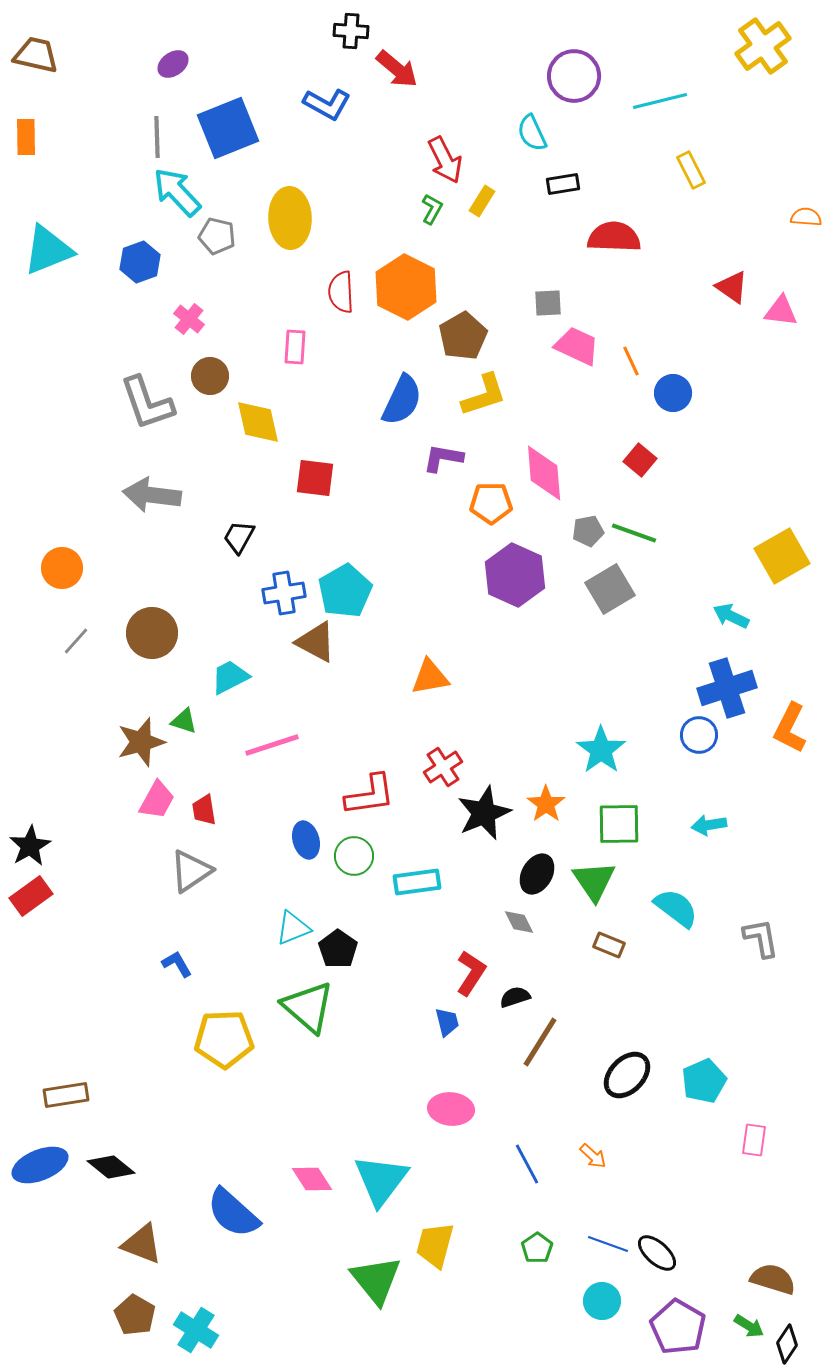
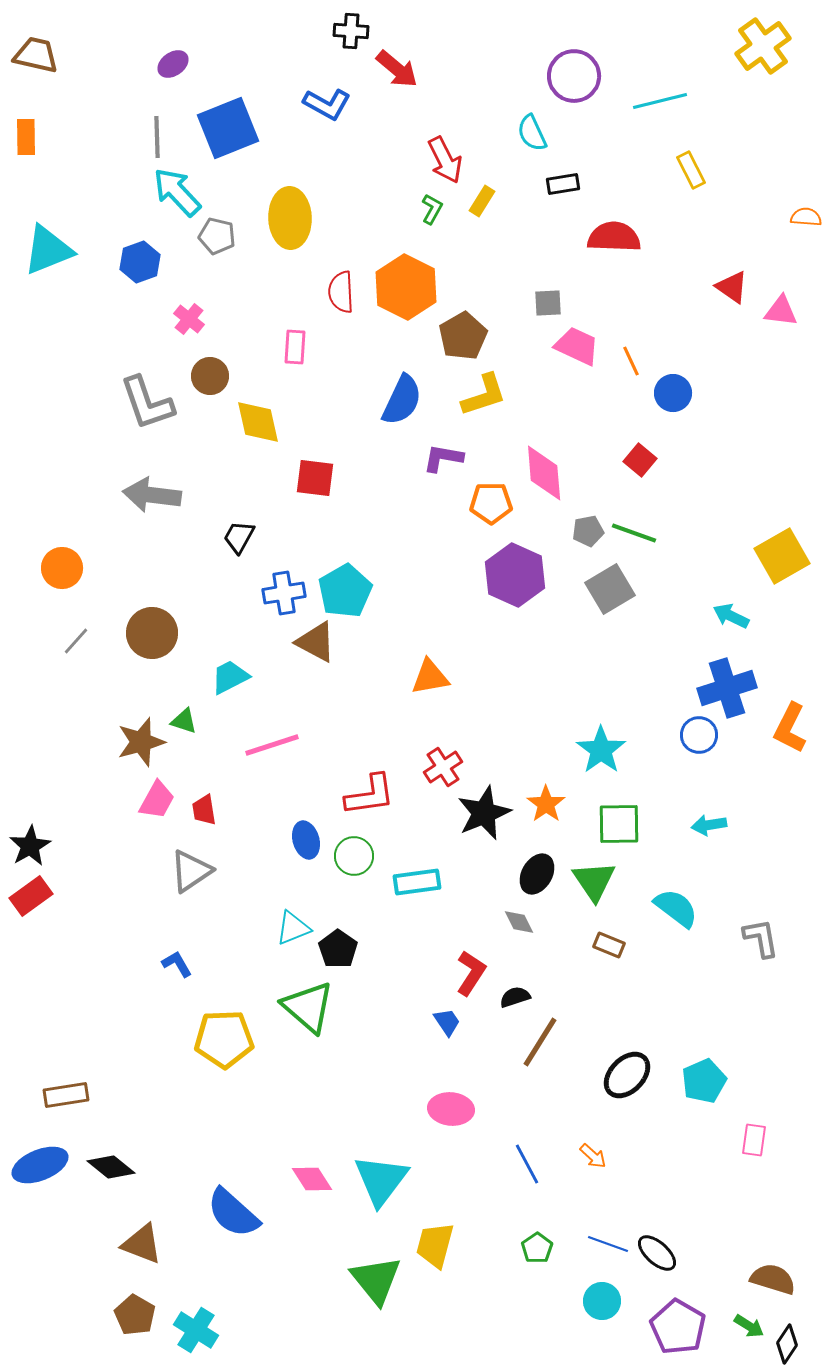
blue trapezoid at (447, 1022): rotated 20 degrees counterclockwise
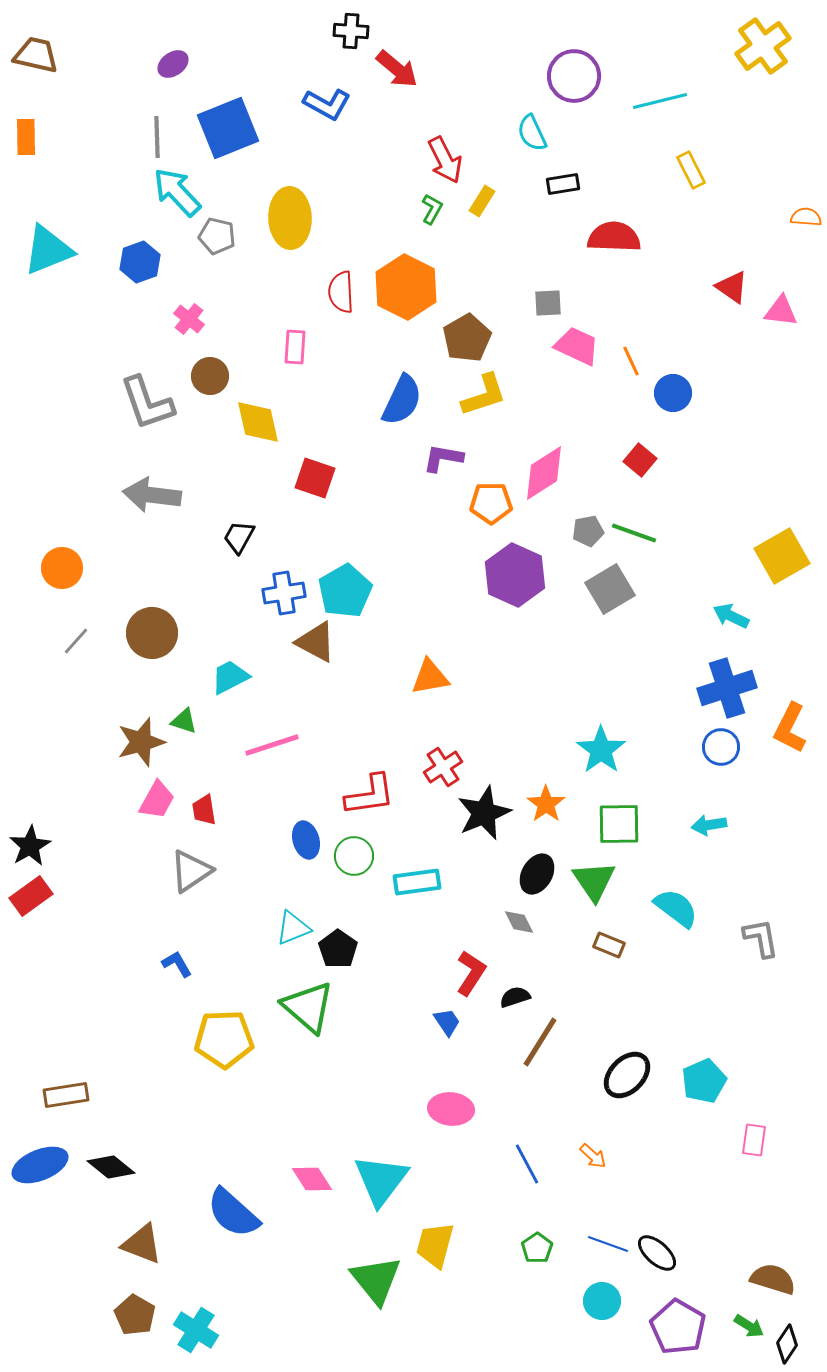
brown pentagon at (463, 336): moved 4 px right, 2 px down
pink diamond at (544, 473): rotated 62 degrees clockwise
red square at (315, 478): rotated 12 degrees clockwise
blue circle at (699, 735): moved 22 px right, 12 px down
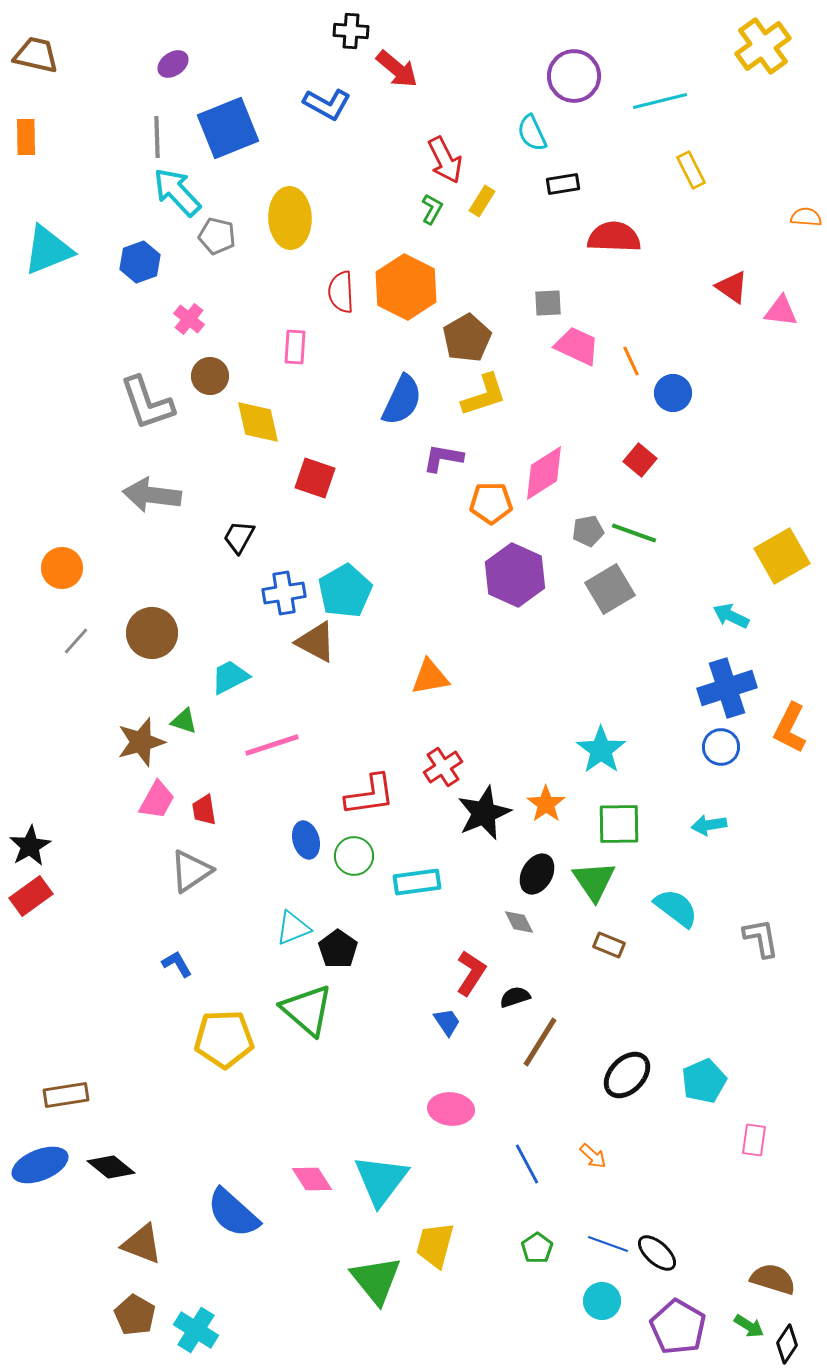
green triangle at (308, 1007): moved 1 px left, 3 px down
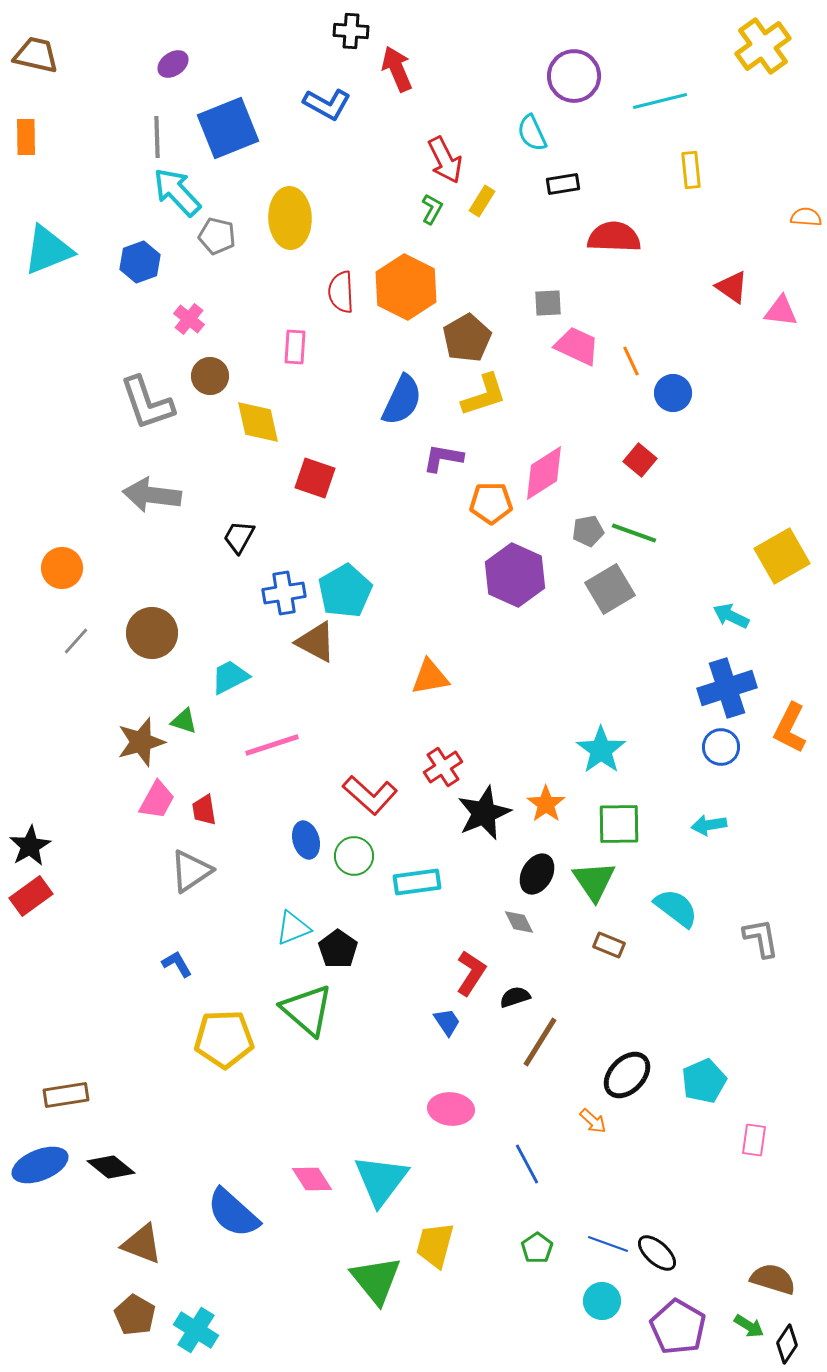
red arrow at (397, 69): rotated 153 degrees counterclockwise
yellow rectangle at (691, 170): rotated 21 degrees clockwise
red L-shape at (370, 795): rotated 50 degrees clockwise
orange arrow at (593, 1156): moved 35 px up
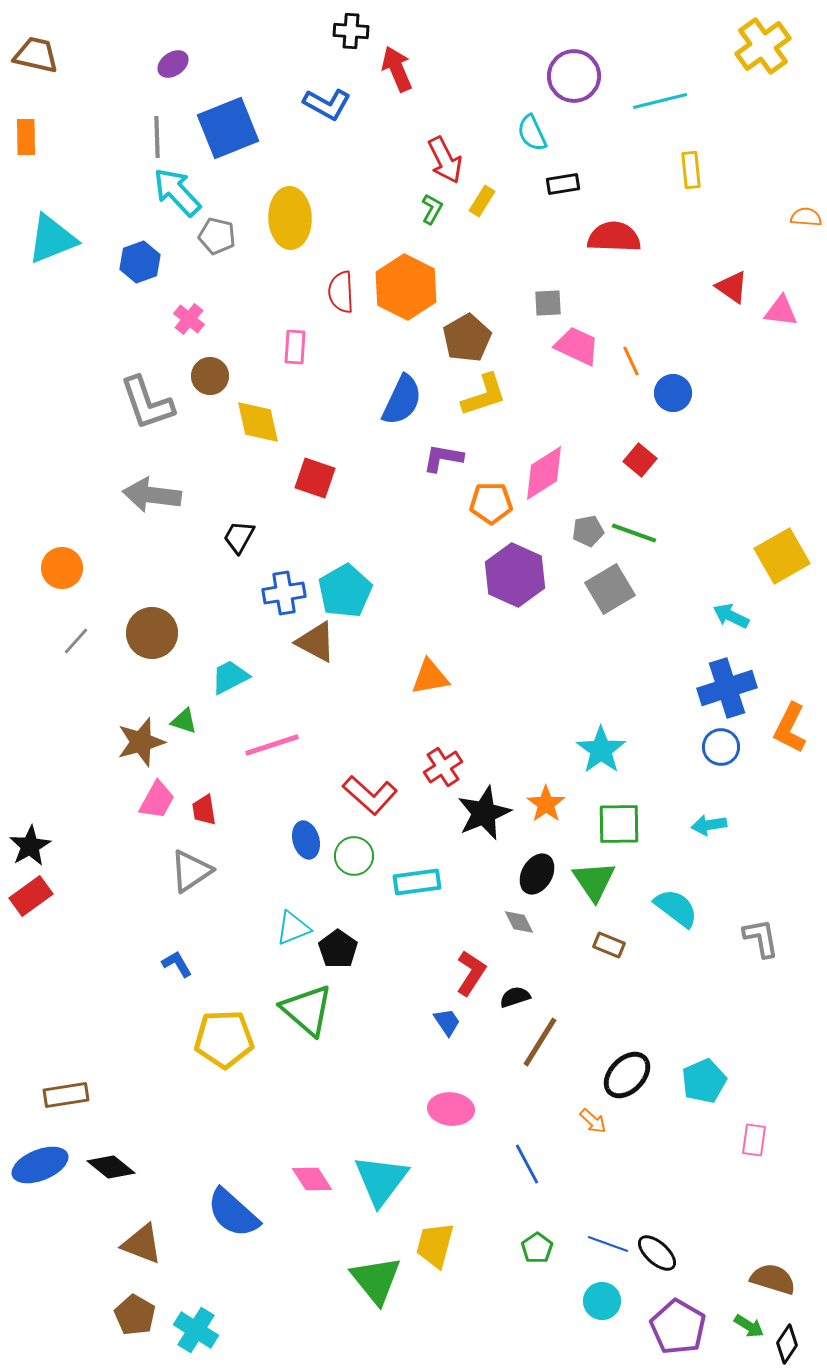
cyan triangle at (48, 250): moved 4 px right, 11 px up
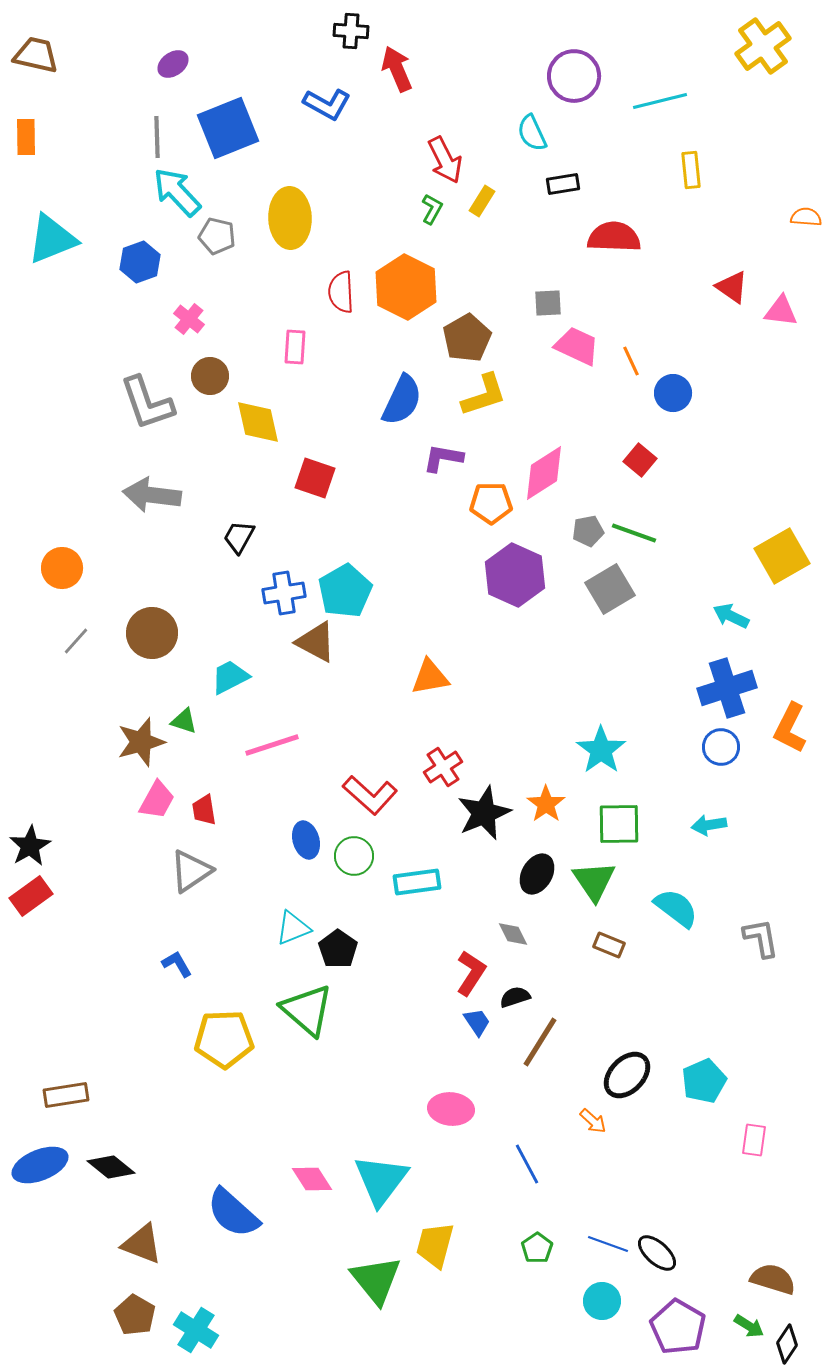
gray diamond at (519, 922): moved 6 px left, 12 px down
blue trapezoid at (447, 1022): moved 30 px right
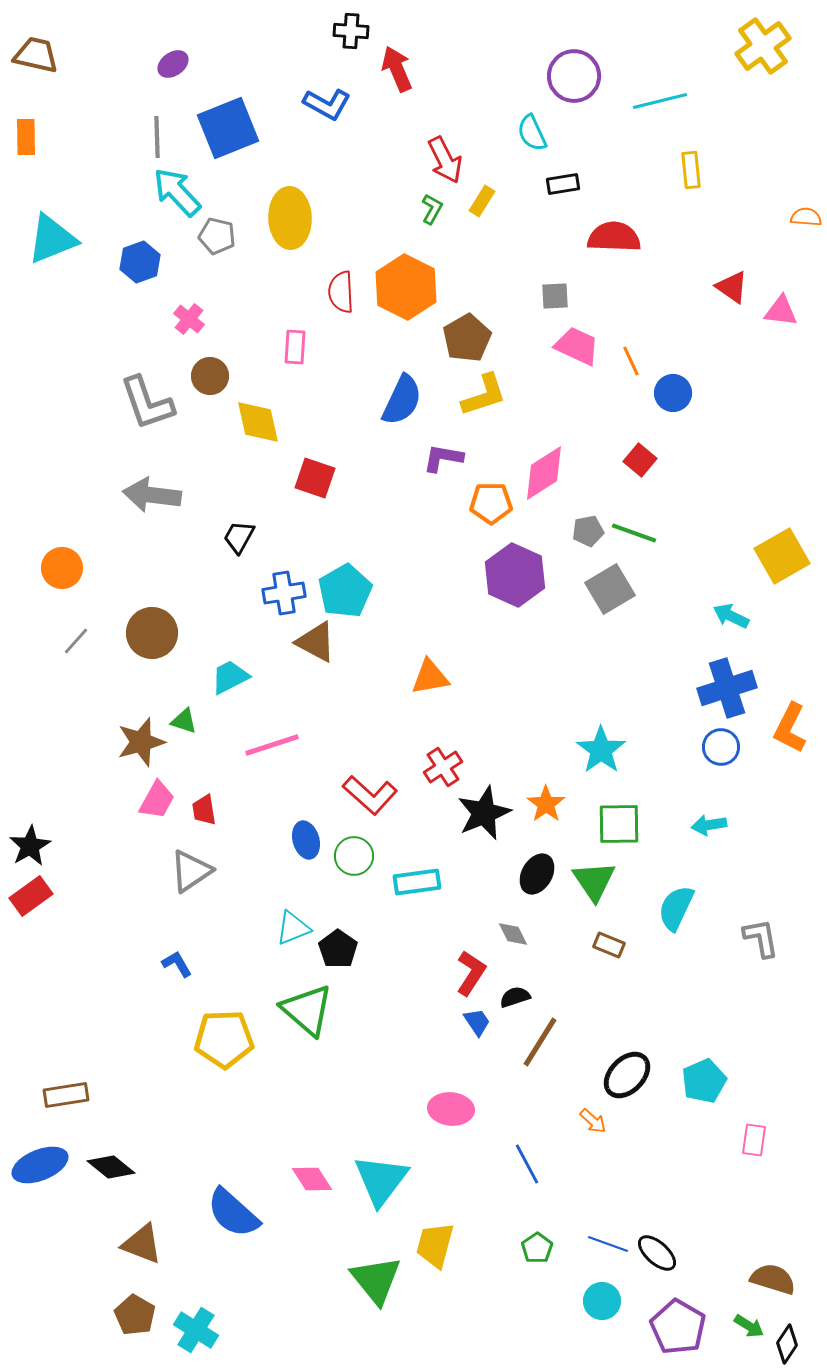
gray square at (548, 303): moved 7 px right, 7 px up
cyan semicircle at (676, 908): rotated 102 degrees counterclockwise
